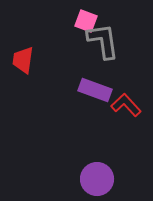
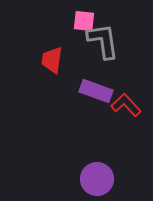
pink square: moved 2 px left; rotated 15 degrees counterclockwise
red trapezoid: moved 29 px right
purple rectangle: moved 1 px right, 1 px down
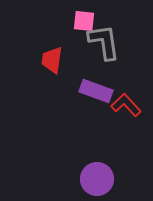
gray L-shape: moved 1 px right, 1 px down
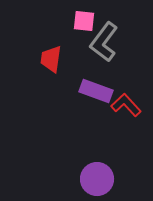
gray L-shape: rotated 135 degrees counterclockwise
red trapezoid: moved 1 px left, 1 px up
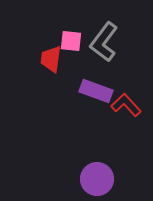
pink square: moved 13 px left, 20 px down
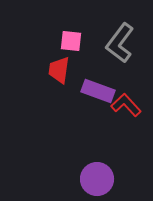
gray L-shape: moved 16 px right, 1 px down
red trapezoid: moved 8 px right, 11 px down
purple rectangle: moved 2 px right
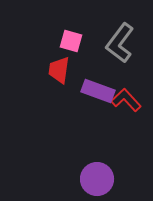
pink square: rotated 10 degrees clockwise
red L-shape: moved 5 px up
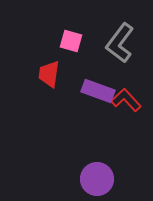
red trapezoid: moved 10 px left, 4 px down
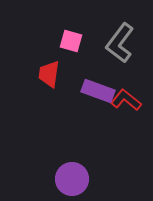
red L-shape: rotated 8 degrees counterclockwise
purple circle: moved 25 px left
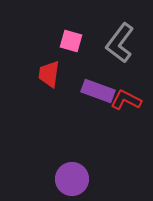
red L-shape: rotated 12 degrees counterclockwise
